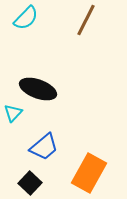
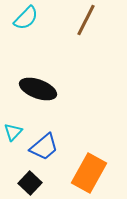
cyan triangle: moved 19 px down
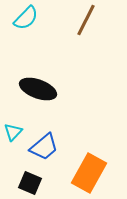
black square: rotated 20 degrees counterclockwise
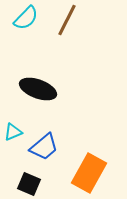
brown line: moved 19 px left
cyan triangle: rotated 24 degrees clockwise
black square: moved 1 px left, 1 px down
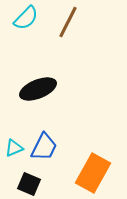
brown line: moved 1 px right, 2 px down
black ellipse: rotated 42 degrees counterclockwise
cyan triangle: moved 1 px right, 16 px down
blue trapezoid: rotated 24 degrees counterclockwise
orange rectangle: moved 4 px right
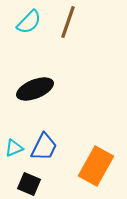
cyan semicircle: moved 3 px right, 4 px down
brown line: rotated 8 degrees counterclockwise
black ellipse: moved 3 px left
orange rectangle: moved 3 px right, 7 px up
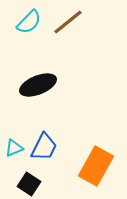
brown line: rotated 32 degrees clockwise
black ellipse: moved 3 px right, 4 px up
black square: rotated 10 degrees clockwise
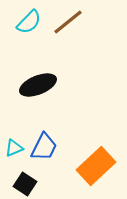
orange rectangle: rotated 18 degrees clockwise
black square: moved 4 px left
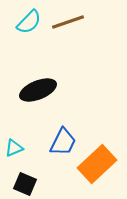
brown line: rotated 20 degrees clockwise
black ellipse: moved 5 px down
blue trapezoid: moved 19 px right, 5 px up
orange rectangle: moved 1 px right, 2 px up
black square: rotated 10 degrees counterclockwise
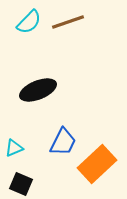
black square: moved 4 px left
